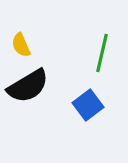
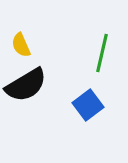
black semicircle: moved 2 px left, 1 px up
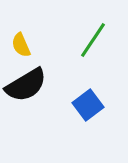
green line: moved 9 px left, 13 px up; rotated 21 degrees clockwise
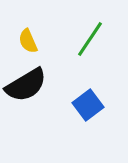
green line: moved 3 px left, 1 px up
yellow semicircle: moved 7 px right, 4 px up
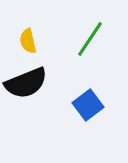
yellow semicircle: rotated 10 degrees clockwise
black semicircle: moved 2 px up; rotated 9 degrees clockwise
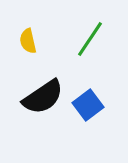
black semicircle: moved 17 px right, 14 px down; rotated 12 degrees counterclockwise
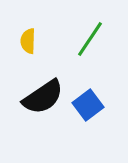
yellow semicircle: rotated 15 degrees clockwise
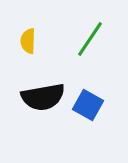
black semicircle: rotated 24 degrees clockwise
blue square: rotated 24 degrees counterclockwise
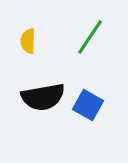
green line: moved 2 px up
